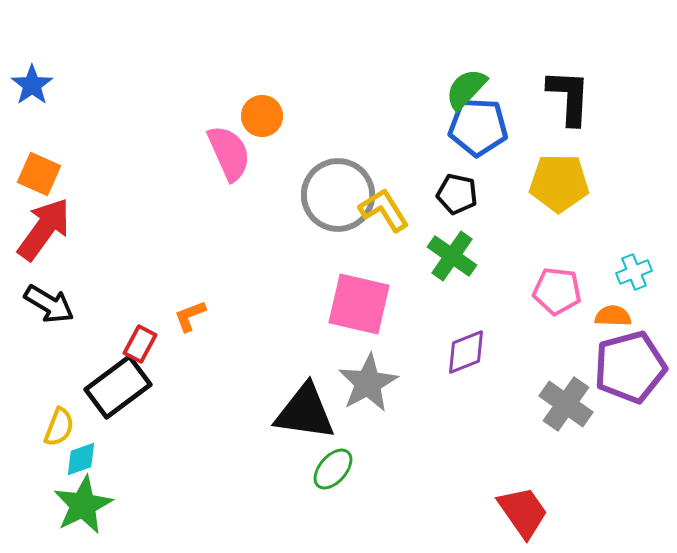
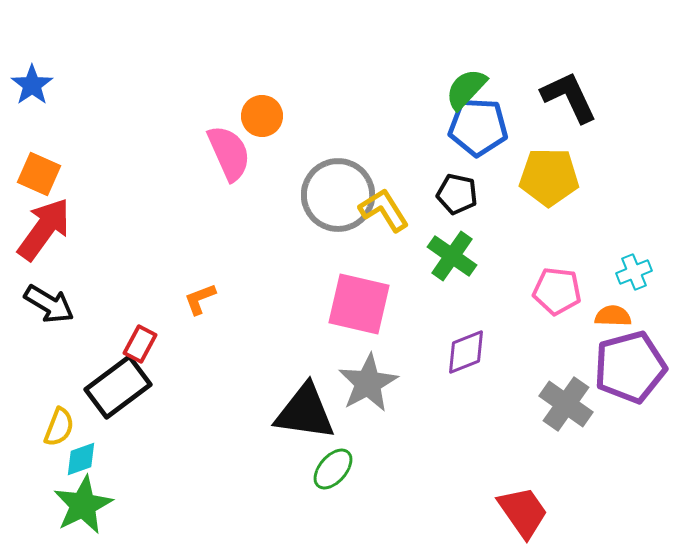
black L-shape: rotated 28 degrees counterclockwise
yellow pentagon: moved 10 px left, 6 px up
orange L-shape: moved 10 px right, 17 px up
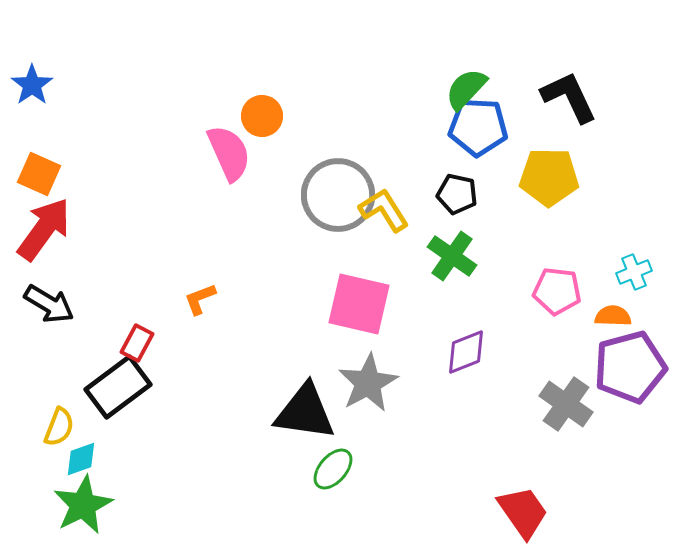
red rectangle: moved 3 px left, 1 px up
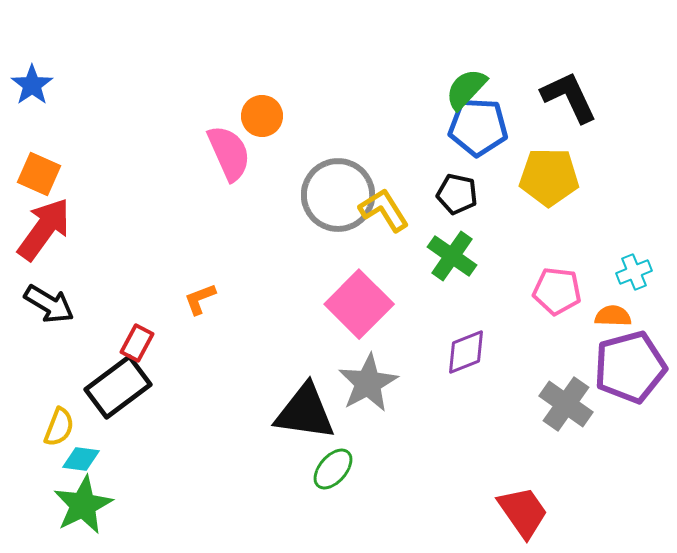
pink square: rotated 32 degrees clockwise
cyan diamond: rotated 27 degrees clockwise
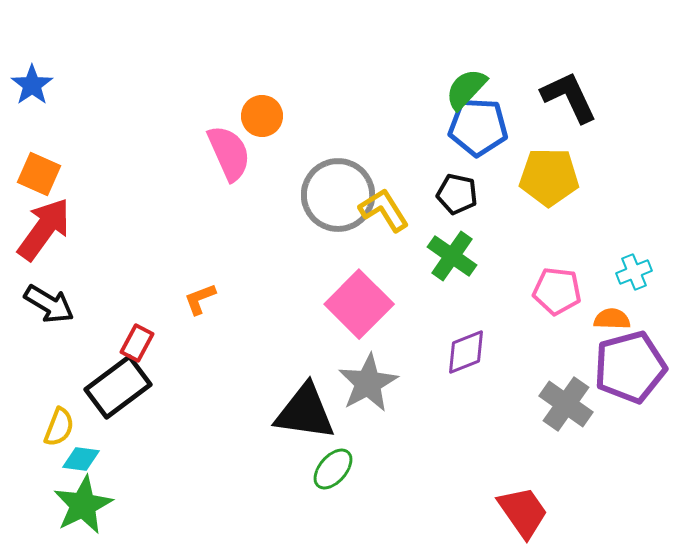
orange semicircle: moved 1 px left, 3 px down
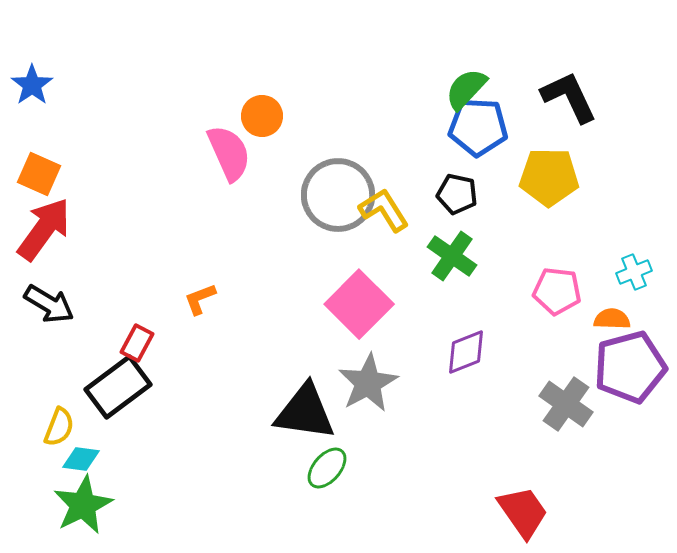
green ellipse: moved 6 px left, 1 px up
